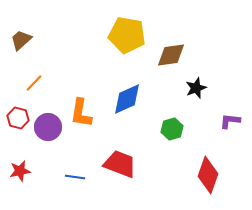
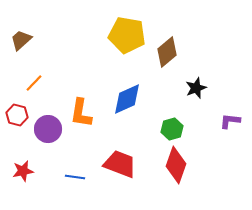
brown diamond: moved 4 px left, 3 px up; rotated 32 degrees counterclockwise
red hexagon: moved 1 px left, 3 px up
purple circle: moved 2 px down
red star: moved 3 px right
red diamond: moved 32 px left, 10 px up
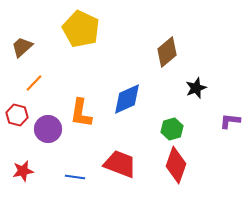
yellow pentagon: moved 46 px left, 6 px up; rotated 15 degrees clockwise
brown trapezoid: moved 1 px right, 7 px down
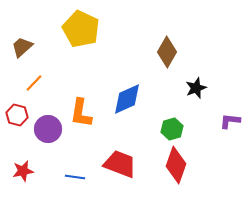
brown diamond: rotated 20 degrees counterclockwise
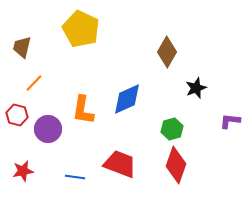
brown trapezoid: rotated 35 degrees counterclockwise
orange L-shape: moved 2 px right, 3 px up
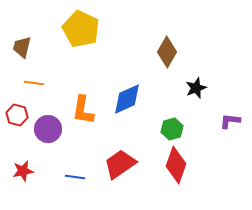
orange line: rotated 54 degrees clockwise
red trapezoid: rotated 56 degrees counterclockwise
